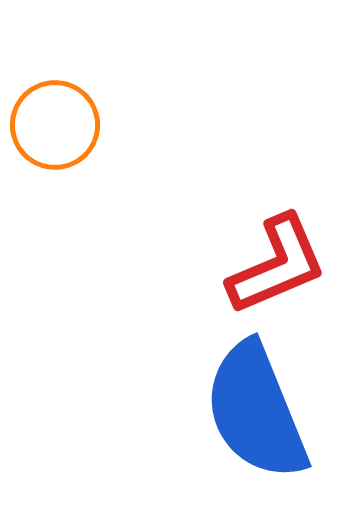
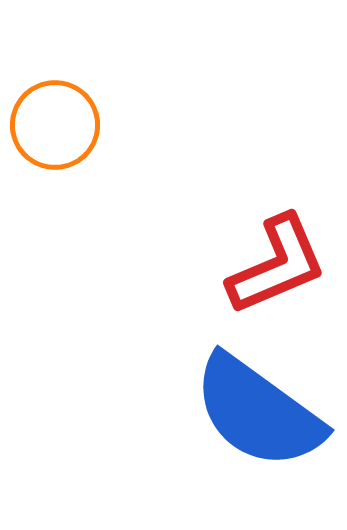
blue semicircle: moved 2 px right, 1 px down; rotated 32 degrees counterclockwise
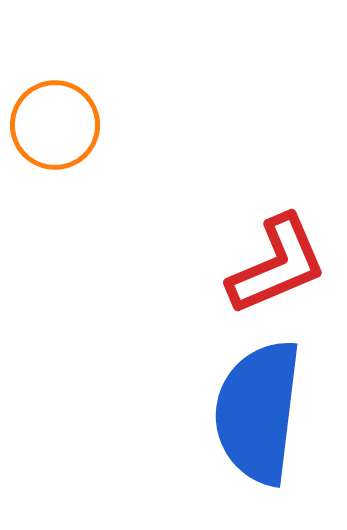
blue semicircle: rotated 61 degrees clockwise
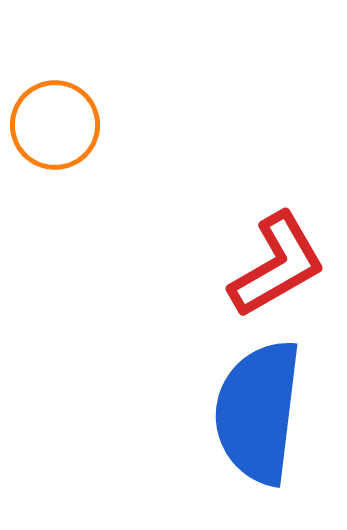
red L-shape: rotated 7 degrees counterclockwise
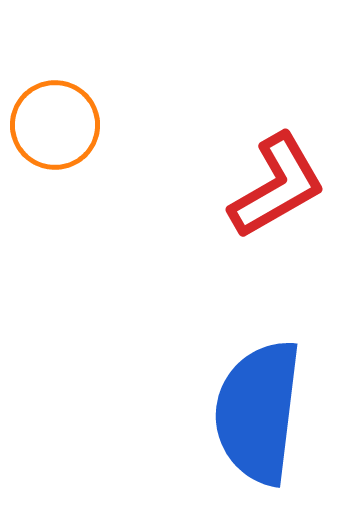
red L-shape: moved 79 px up
